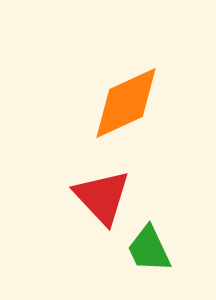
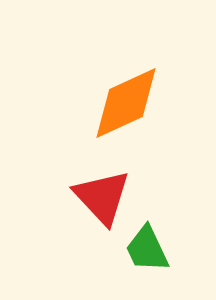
green trapezoid: moved 2 px left
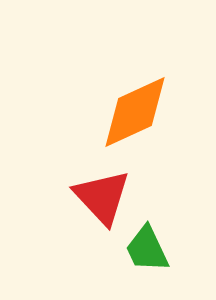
orange diamond: moved 9 px right, 9 px down
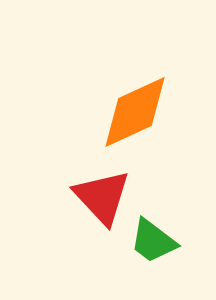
green trapezoid: moved 6 px right, 8 px up; rotated 28 degrees counterclockwise
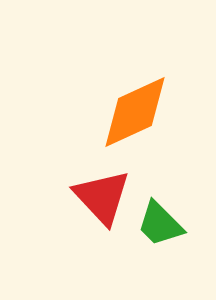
green trapezoid: moved 7 px right, 17 px up; rotated 8 degrees clockwise
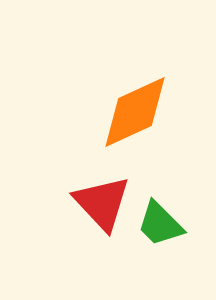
red triangle: moved 6 px down
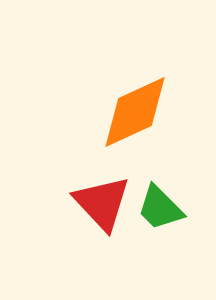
green trapezoid: moved 16 px up
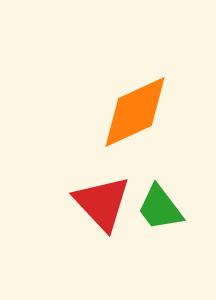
green trapezoid: rotated 8 degrees clockwise
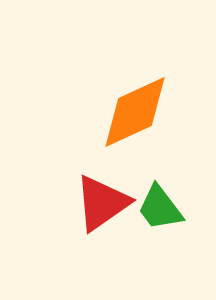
red triangle: rotated 38 degrees clockwise
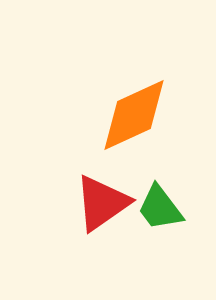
orange diamond: moved 1 px left, 3 px down
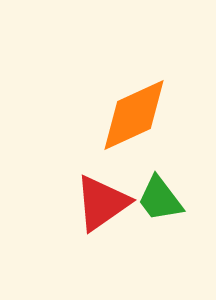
green trapezoid: moved 9 px up
